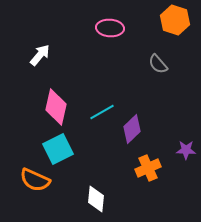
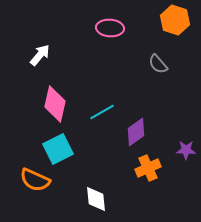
pink diamond: moved 1 px left, 3 px up
purple diamond: moved 4 px right, 3 px down; rotated 8 degrees clockwise
white diamond: rotated 12 degrees counterclockwise
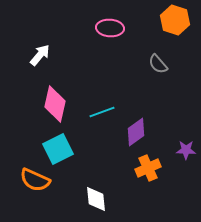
cyan line: rotated 10 degrees clockwise
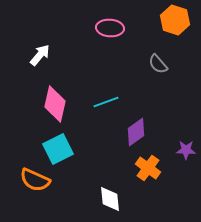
cyan line: moved 4 px right, 10 px up
orange cross: rotated 30 degrees counterclockwise
white diamond: moved 14 px right
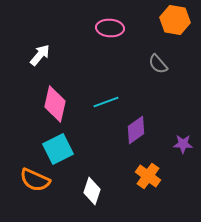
orange hexagon: rotated 8 degrees counterclockwise
purple diamond: moved 2 px up
purple star: moved 3 px left, 6 px up
orange cross: moved 8 px down
white diamond: moved 18 px left, 8 px up; rotated 24 degrees clockwise
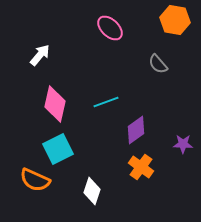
pink ellipse: rotated 40 degrees clockwise
orange cross: moved 7 px left, 9 px up
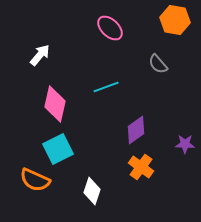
cyan line: moved 15 px up
purple star: moved 2 px right
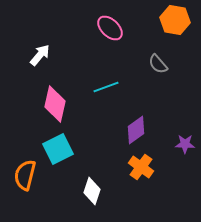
orange semicircle: moved 10 px left, 5 px up; rotated 80 degrees clockwise
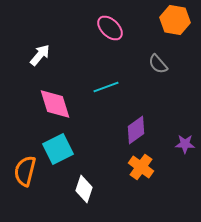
pink diamond: rotated 30 degrees counterclockwise
orange semicircle: moved 4 px up
white diamond: moved 8 px left, 2 px up
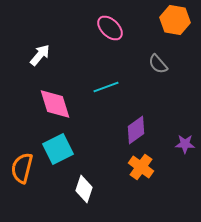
orange semicircle: moved 3 px left, 3 px up
